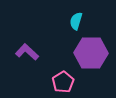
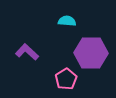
cyan semicircle: moved 9 px left; rotated 78 degrees clockwise
pink pentagon: moved 3 px right, 3 px up
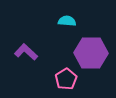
purple L-shape: moved 1 px left
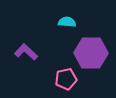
cyan semicircle: moved 1 px down
pink pentagon: rotated 20 degrees clockwise
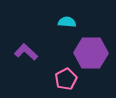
pink pentagon: rotated 15 degrees counterclockwise
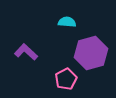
purple hexagon: rotated 16 degrees counterclockwise
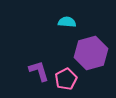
purple L-shape: moved 13 px right, 19 px down; rotated 30 degrees clockwise
